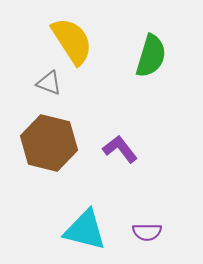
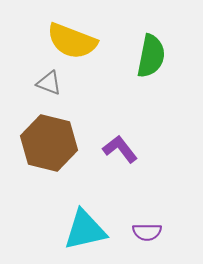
yellow semicircle: rotated 144 degrees clockwise
green semicircle: rotated 6 degrees counterclockwise
cyan triangle: rotated 27 degrees counterclockwise
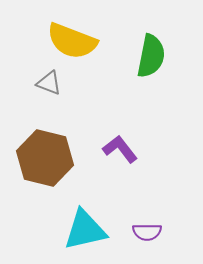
brown hexagon: moved 4 px left, 15 px down
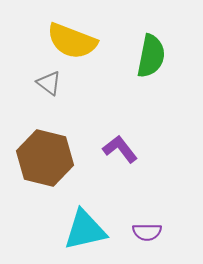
gray triangle: rotated 16 degrees clockwise
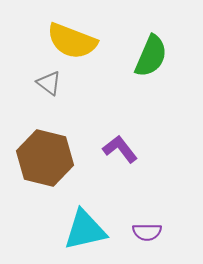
green semicircle: rotated 12 degrees clockwise
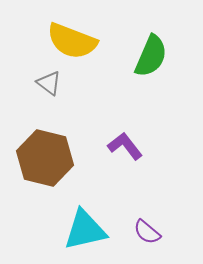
purple L-shape: moved 5 px right, 3 px up
purple semicircle: rotated 40 degrees clockwise
